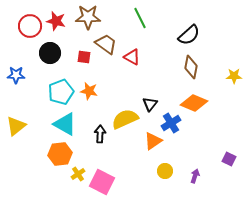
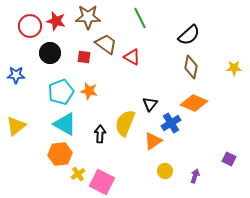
yellow star: moved 8 px up
yellow semicircle: moved 4 px down; rotated 44 degrees counterclockwise
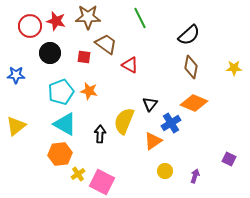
red triangle: moved 2 px left, 8 px down
yellow semicircle: moved 1 px left, 2 px up
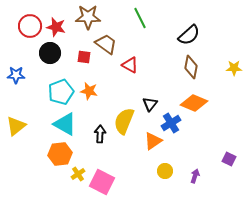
red star: moved 6 px down
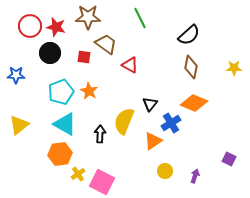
orange star: rotated 18 degrees clockwise
yellow triangle: moved 3 px right, 1 px up
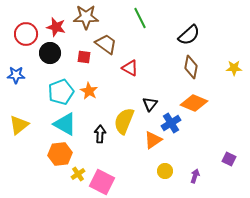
brown star: moved 2 px left
red circle: moved 4 px left, 8 px down
red triangle: moved 3 px down
orange triangle: moved 1 px up
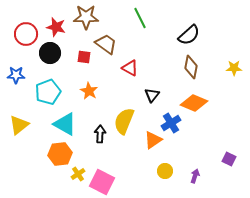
cyan pentagon: moved 13 px left
black triangle: moved 2 px right, 9 px up
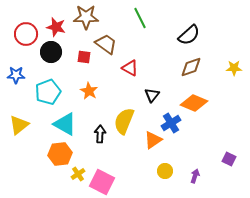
black circle: moved 1 px right, 1 px up
brown diamond: rotated 60 degrees clockwise
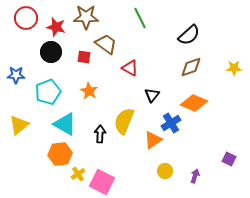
red circle: moved 16 px up
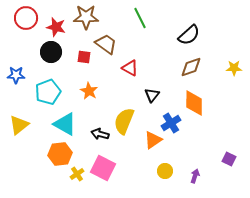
orange diamond: rotated 68 degrees clockwise
black arrow: rotated 78 degrees counterclockwise
yellow cross: moved 1 px left
pink square: moved 1 px right, 14 px up
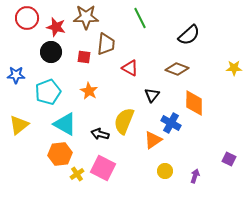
red circle: moved 1 px right
brown trapezoid: rotated 60 degrees clockwise
brown diamond: moved 14 px left, 2 px down; rotated 40 degrees clockwise
blue cross: rotated 30 degrees counterclockwise
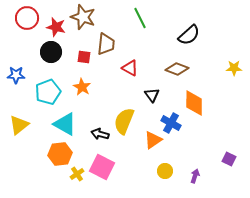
brown star: moved 3 px left; rotated 20 degrees clockwise
orange star: moved 7 px left, 4 px up
black triangle: rotated 14 degrees counterclockwise
pink square: moved 1 px left, 1 px up
